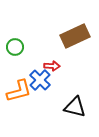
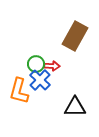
brown rectangle: rotated 36 degrees counterclockwise
green circle: moved 21 px right, 17 px down
orange L-shape: rotated 120 degrees clockwise
black triangle: rotated 15 degrees counterclockwise
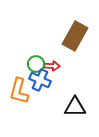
blue cross: rotated 20 degrees counterclockwise
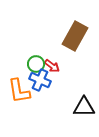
red arrow: rotated 35 degrees clockwise
orange L-shape: rotated 24 degrees counterclockwise
black triangle: moved 9 px right
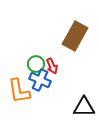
red arrow: rotated 28 degrees clockwise
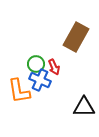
brown rectangle: moved 1 px right, 1 px down
red arrow: moved 2 px right, 1 px down
